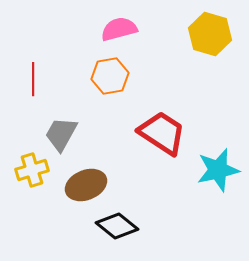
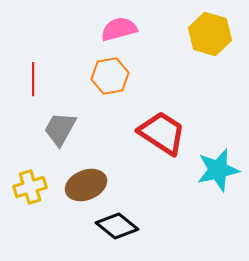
gray trapezoid: moved 1 px left, 5 px up
yellow cross: moved 2 px left, 17 px down
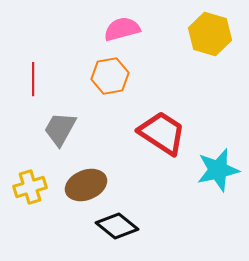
pink semicircle: moved 3 px right
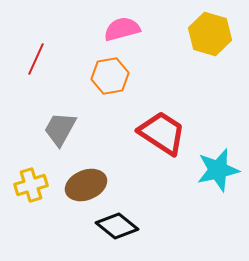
red line: moved 3 px right, 20 px up; rotated 24 degrees clockwise
yellow cross: moved 1 px right, 2 px up
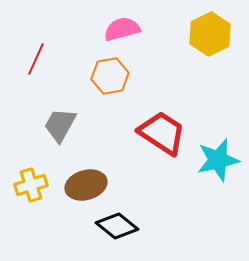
yellow hexagon: rotated 18 degrees clockwise
gray trapezoid: moved 4 px up
cyan star: moved 10 px up
brown ellipse: rotated 6 degrees clockwise
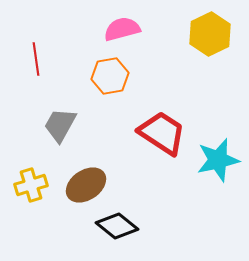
red line: rotated 32 degrees counterclockwise
brown ellipse: rotated 18 degrees counterclockwise
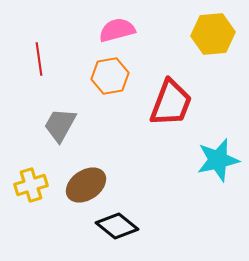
pink semicircle: moved 5 px left, 1 px down
yellow hexagon: moved 3 px right; rotated 21 degrees clockwise
red line: moved 3 px right
red trapezoid: moved 9 px right, 30 px up; rotated 78 degrees clockwise
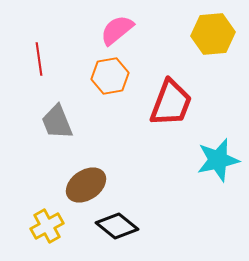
pink semicircle: rotated 24 degrees counterclockwise
gray trapezoid: moved 3 px left, 3 px up; rotated 51 degrees counterclockwise
yellow cross: moved 16 px right, 41 px down; rotated 12 degrees counterclockwise
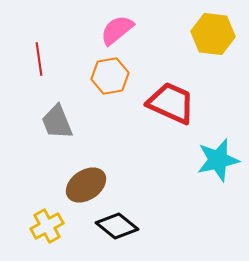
yellow hexagon: rotated 12 degrees clockwise
red trapezoid: rotated 87 degrees counterclockwise
